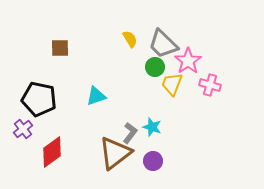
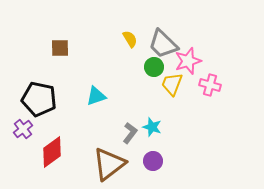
pink star: rotated 16 degrees clockwise
green circle: moved 1 px left
brown triangle: moved 6 px left, 11 px down
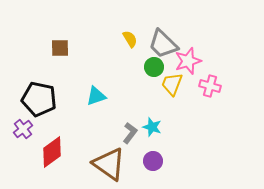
pink cross: moved 1 px down
brown triangle: rotated 48 degrees counterclockwise
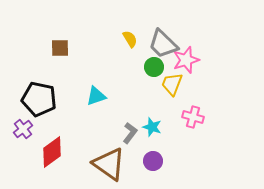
pink star: moved 2 px left, 1 px up
pink cross: moved 17 px left, 31 px down
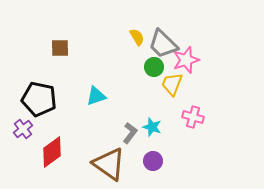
yellow semicircle: moved 7 px right, 2 px up
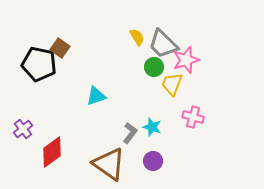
brown square: rotated 36 degrees clockwise
black pentagon: moved 35 px up
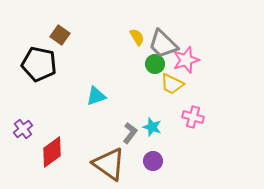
brown square: moved 13 px up
green circle: moved 1 px right, 3 px up
yellow trapezoid: rotated 85 degrees counterclockwise
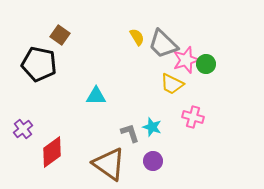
green circle: moved 51 px right
cyan triangle: rotated 20 degrees clockwise
gray L-shape: rotated 55 degrees counterclockwise
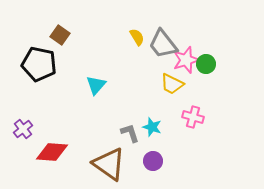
gray trapezoid: rotated 8 degrees clockwise
cyan triangle: moved 11 px up; rotated 50 degrees counterclockwise
red diamond: rotated 40 degrees clockwise
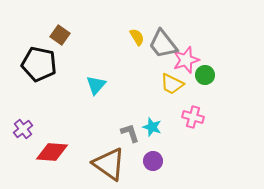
green circle: moved 1 px left, 11 px down
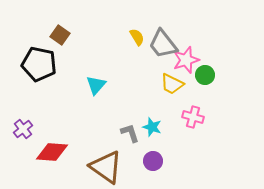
brown triangle: moved 3 px left, 3 px down
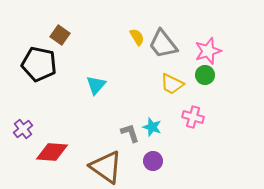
pink star: moved 22 px right, 9 px up
